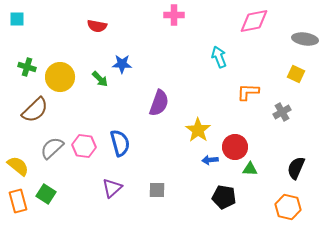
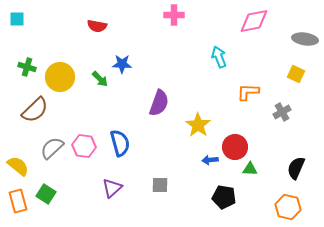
yellow star: moved 5 px up
gray square: moved 3 px right, 5 px up
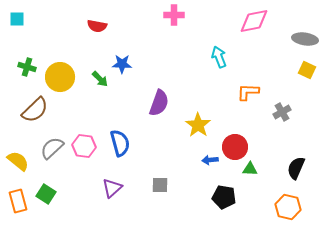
yellow square: moved 11 px right, 4 px up
yellow semicircle: moved 5 px up
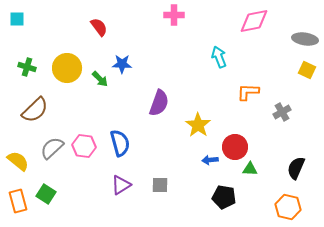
red semicircle: moved 2 px right, 1 px down; rotated 138 degrees counterclockwise
yellow circle: moved 7 px right, 9 px up
purple triangle: moved 9 px right, 3 px up; rotated 10 degrees clockwise
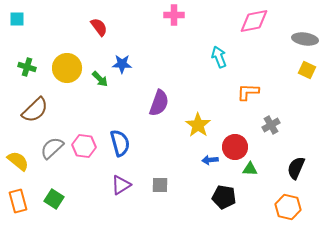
gray cross: moved 11 px left, 13 px down
green square: moved 8 px right, 5 px down
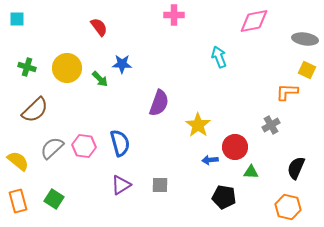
orange L-shape: moved 39 px right
green triangle: moved 1 px right, 3 px down
